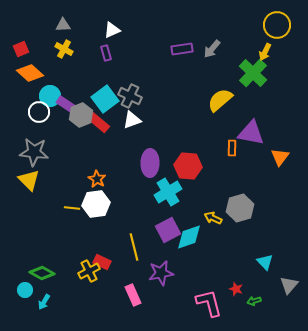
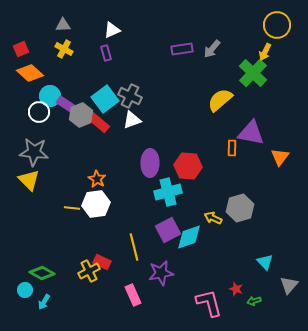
cyan cross at (168, 192): rotated 16 degrees clockwise
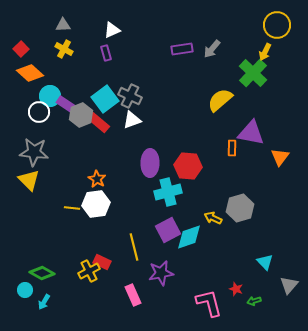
red square at (21, 49): rotated 21 degrees counterclockwise
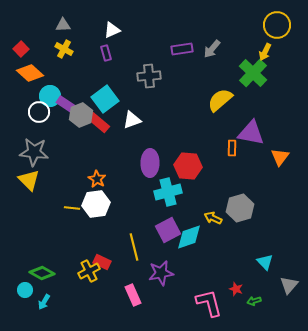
gray cross at (130, 96): moved 19 px right, 20 px up; rotated 30 degrees counterclockwise
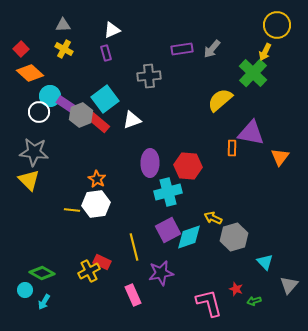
yellow line at (72, 208): moved 2 px down
gray hexagon at (240, 208): moved 6 px left, 29 px down
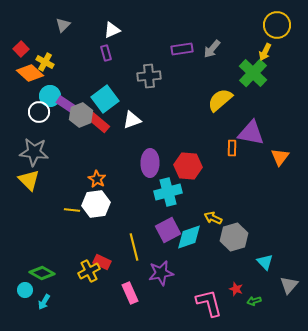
gray triangle at (63, 25): rotated 42 degrees counterclockwise
yellow cross at (64, 49): moved 19 px left, 13 px down
pink rectangle at (133, 295): moved 3 px left, 2 px up
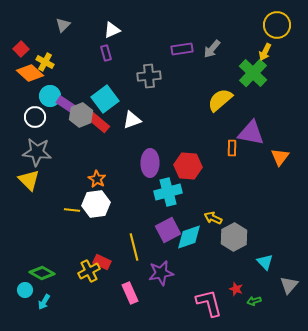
white circle at (39, 112): moved 4 px left, 5 px down
gray star at (34, 152): moved 3 px right
gray hexagon at (234, 237): rotated 12 degrees counterclockwise
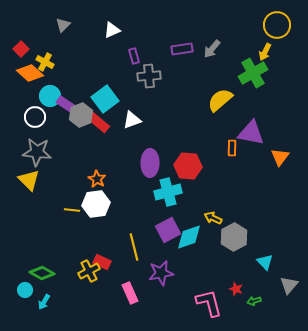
purple rectangle at (106, 53): moved 28 px right, 3 px down
green cross at (253, 73): rotated 16 degrees clockwise
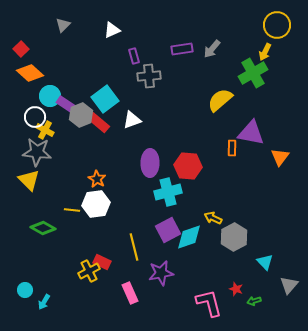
yellow cross at (45, 62): moved 68 px down
green diamond at (42, 273): moved 1 px right, 45 px up
